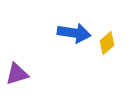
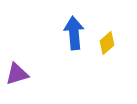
blue arrow: rotated 104 degrees counterclockwise
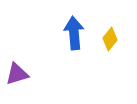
yellow diamond: moved 3 px right, 4 px up; rotated 10 degrees counterclockwise
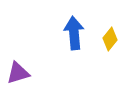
purple triangle: moved 1 px right, 1 px up
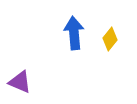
purple triangle: moved 2 px right, 9 px down; rotated 40 degrees clockwise
